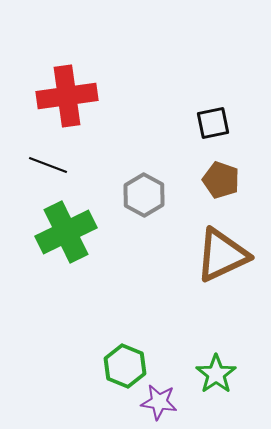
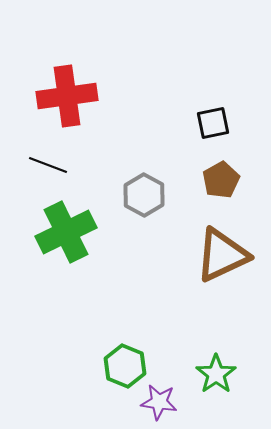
brown pentagon: rotated 24 degrees clockwise
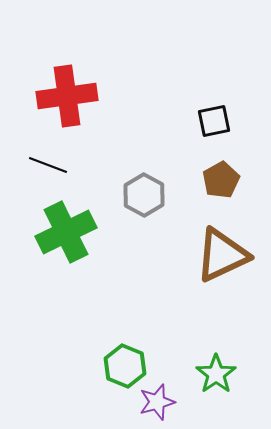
black square: moved 1 px right, 2 px up
purple star: moved 2 px left; rotated 24 degrees counterclockwise
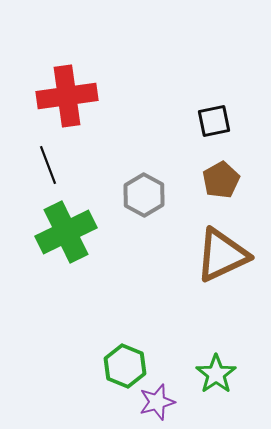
black line: rotated 48 degrees clockwise
